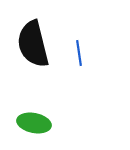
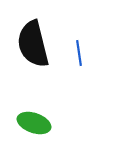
green ellipse: rotated 8 degrees clockwise
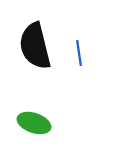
black semicircle: moved 2 px right, 2 px down
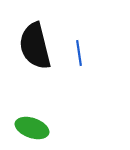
green ellipse: moved 2 px left, 5 px down
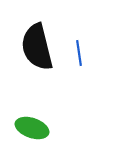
black semicircle: moved 2 px right, 1 px down
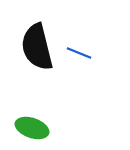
blue line: rotated 60 degrees counterclockwise
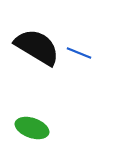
black semicircle: rotated 135 degrees clockwise
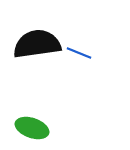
black semicircle: moved 3 px up; rotated 39 degrees counterclockwise
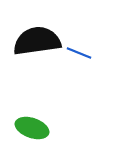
black semicircle: moved 3 px up
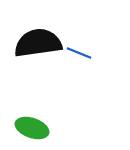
black semicircle: moved 1 px right, 2 px down
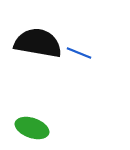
black semicircle: rotated 18 degrees clockwise
